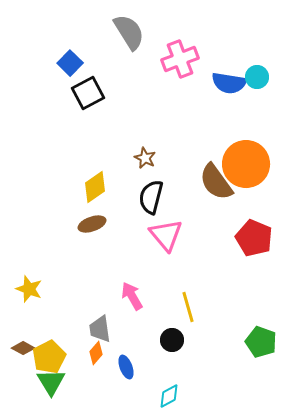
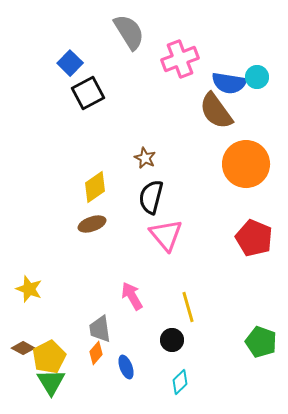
brown semicircle: moved 71 px up
cyan diamond: moved 11 px right, 14 px up; rotated 15 degrees counterclockwise
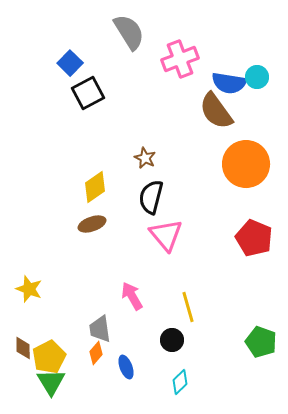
brown diamond: rotated 60 degrees clockwise
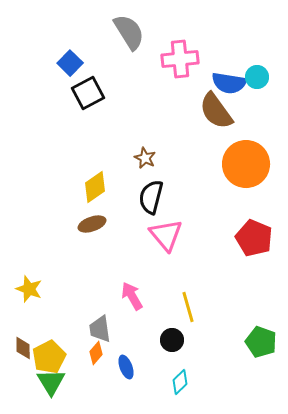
pink cross: rotated 15 degrees clockwise
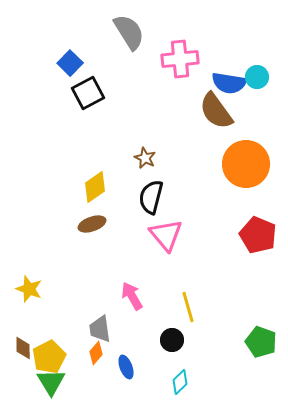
red pentagon: moved 4 px right, 3 px up
